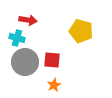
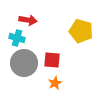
gray circle: moved 1 px left, 1 px down
orange star: moved 1 px right, 2 px up
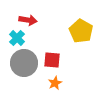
yellow pentagon: rotated 15 degrees clockwise
cyan cross: rotated 28 degrees clockwise
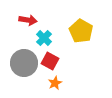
cyan cross: moved 27 px right
red square: moved 2 px left, 1 px down; rotated 24 degrees clockwise
